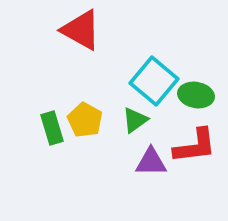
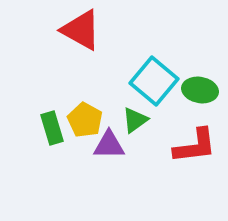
green ellipse: moved 4 px right, 5 px up
purple triangle: moved 42 px left, 17 px up
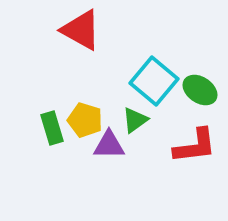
green ellipse: rotated 24 degrees clockwise
yellow pentagon: rotated 12 degrees counterclockwise
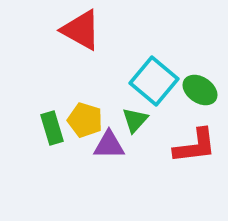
green triangle: rotated 12 degrees counterclockwise
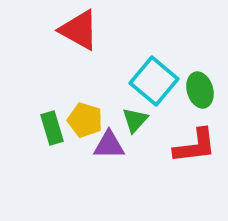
red triangle: moved 2 px left
green ellipse: rotated 40 degrees clockwise
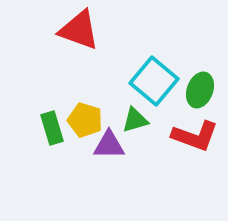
red triangle: rotated 9 degrees counterclockwise
green ellipse: rotated 36 degrees clockwise
green triangle: rotated 32 degrees clockwise
red L-shape: moved 10 px up; rotated 27 degrees clockwise
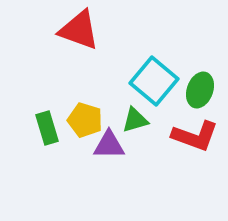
green rectangle: moved 5 px left
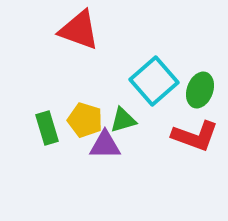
cyan square: rotated 9 degrees clockwise
green triangle: moved 12 px left
purple triangle: moved 4 px left
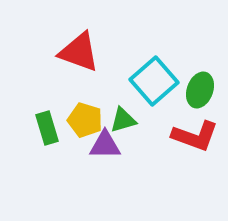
red triangle: moved 22 px down
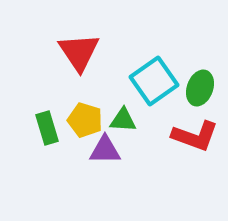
red triangle: rotated 36 degrees clockwise
cyan square: rotated 6 degrees clockwise
green ellipse: moved 2 px up
green triangle: rotated 20 degrees clockwise
purple triangle: moved 5 px down
